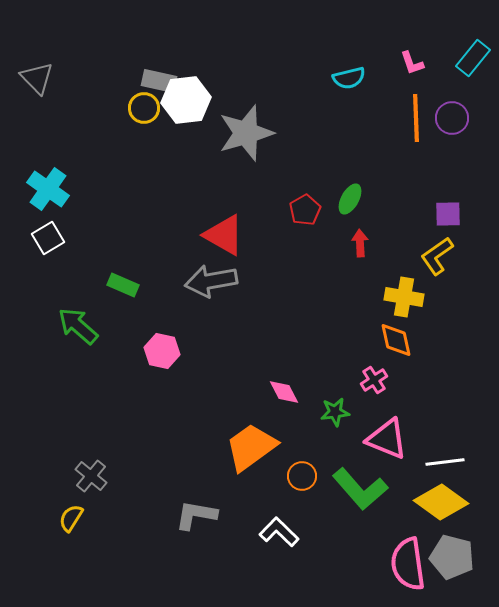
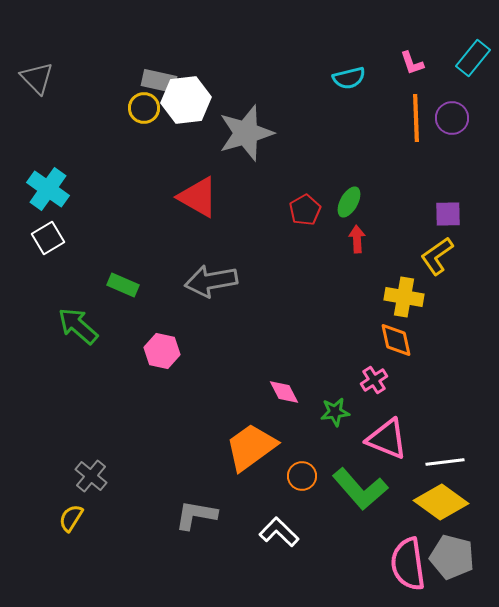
green ellipse: moved 1 px left, 3 px down
red triangle: moved 26 px left, 38 px up
red arrow: moved 3 px left, 4 px up
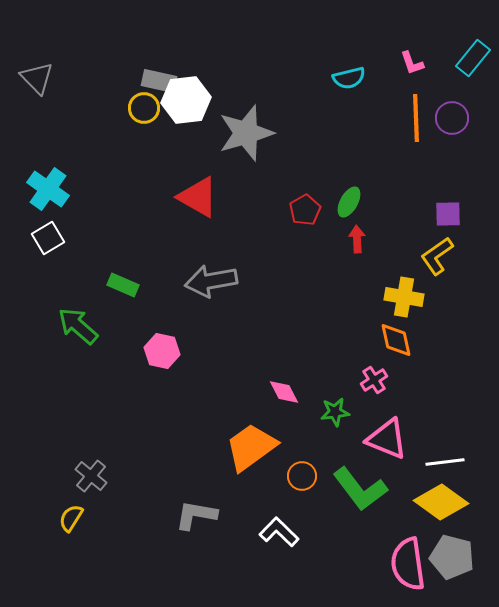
green L-shape: rotated 4 degrees clockwise
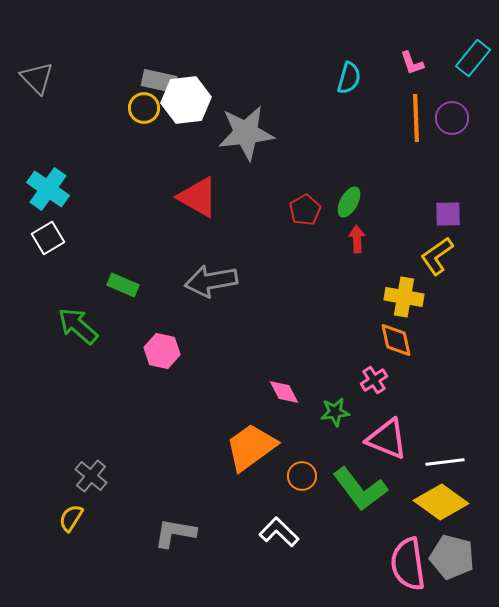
cyan semicircle: rotated 60 degrees counterclockwise
gray star: rotated 10 degrees clockwise
gray L-shape: moved 21 px left, 18 px down
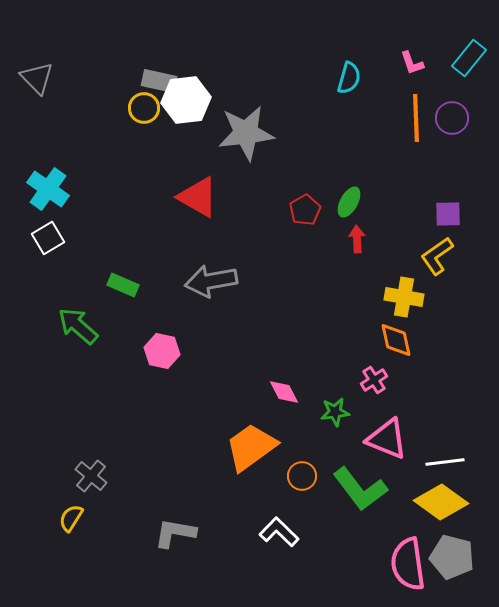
cyan rectangle: moved 4 px left
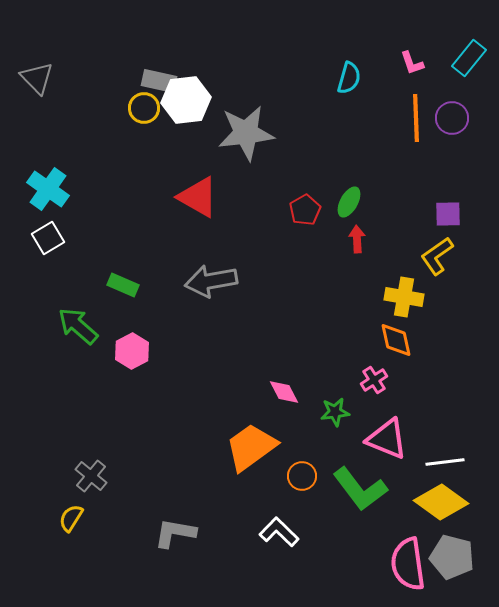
pink hexagon: moved 30 px left; rotated 20 degrees clockwise
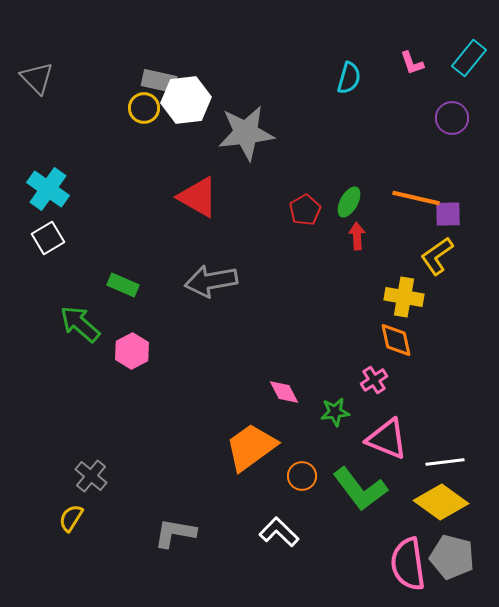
orange line: moved 80 px down; rotated 75 degrees counterclockwise
red arrow: moved 3 px up
green arrow: moved 2 px right, 2 px up
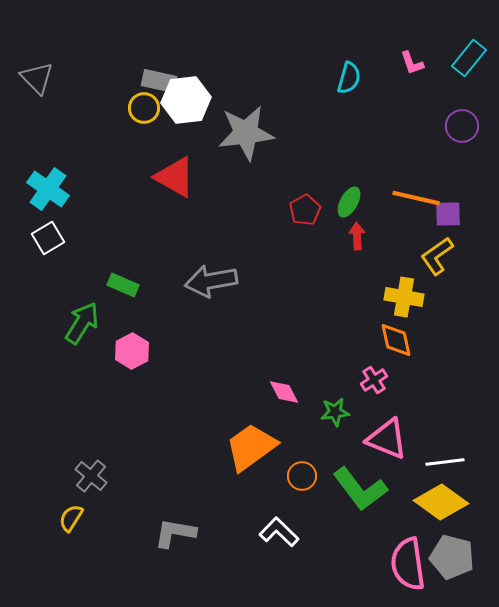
purple circle: moved 10 px right, 8 px down
red triangle: moved 23 px left, 20 px up
green arrow: moved 2 px right, 1 px up; rotated 81 degrees clockwise
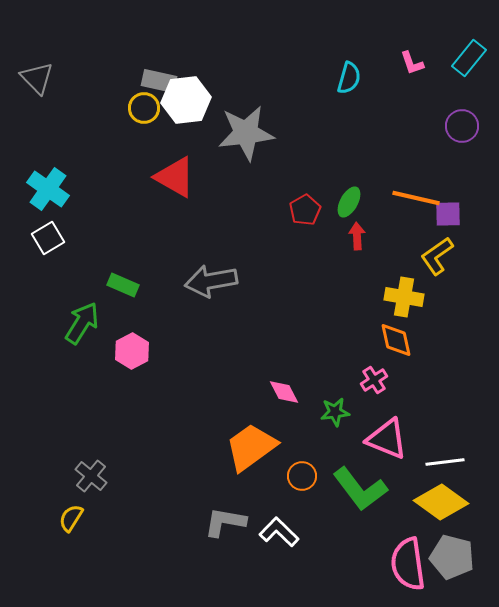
gray L-shape: moved 50 px right, 11 px up
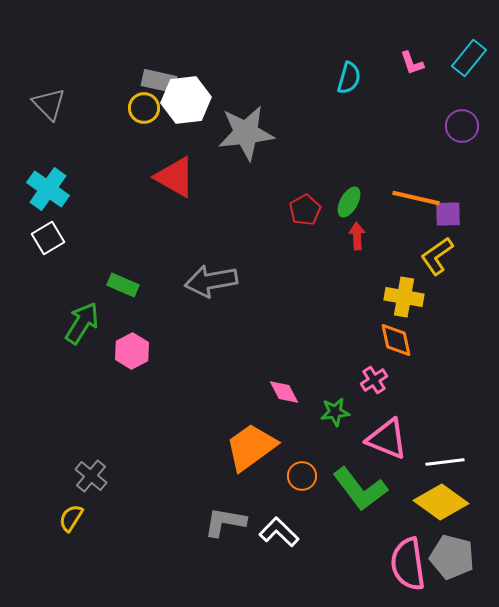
gray triangle: moved 12 px right, 26 px down
